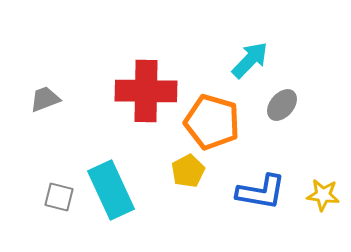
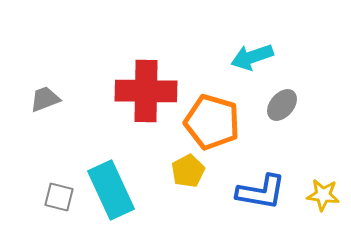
cyan arrow: moved 2 px right, 3 px up; rotated 153 degrees counterclockwise
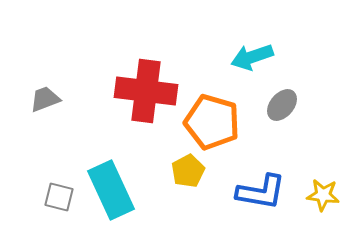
red cross: rotated 6 degrees clockwise
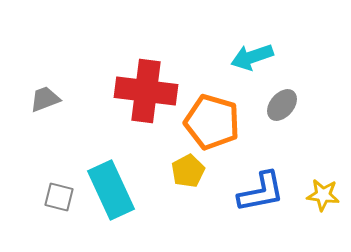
blue L-shape: rotated 21 degrees counterclockwise
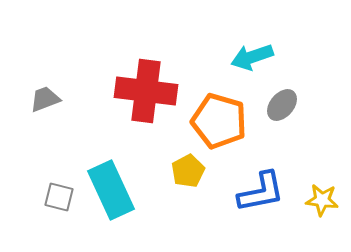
orange pentagon: moved 7 px right, 1 px up
yellow star: moved 1 px left, 5 px down
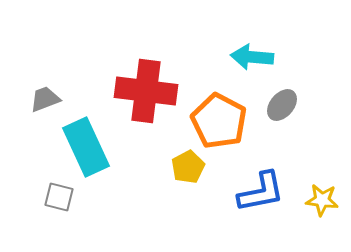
cyan arrow: rotated 24 degrees clockwise
orange pentagon: rotated 12 degrees clockwise
yellow pentagon: moved 4 px up
cyan rectangle: moved 25 px left, 43 px up
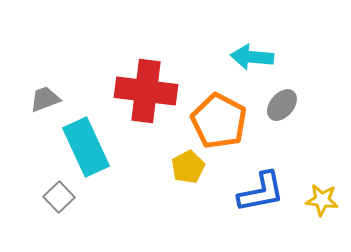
gray square: rotated 32 degrees clockwise
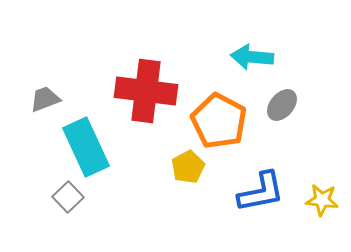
gray square: moved 9 px right
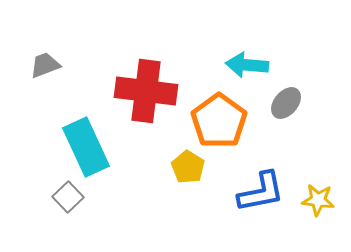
cyan arrow: moved 5 px left, 8 px down
gray trapezoid: moved 34 px up
gray ellipse: moved 4 px right, 2 px up
orange pentagon: rotated 8 degrees clockwise
yellow pentagon: rotated 12 degrees counterclockwise
yellow star: moved 4 px left
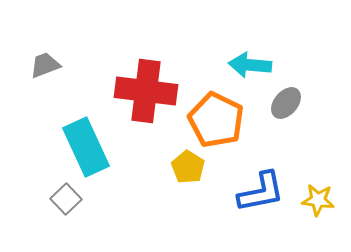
cyan arrow: moved 3 px right
orange pentagon: moved 3 px left, 1 px up; rotated 10 degrees counterclockwise
gray square: moved 2 px left, 2 px down
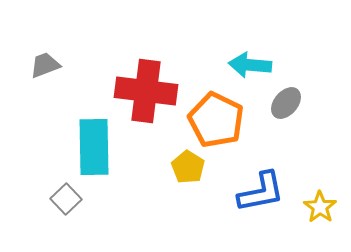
cyan rectangle: moved 8 px right; rotated 24 degrees clockwise
yellow star: moved 2 px right, 7 px down; rotated 28 degrees clockwise
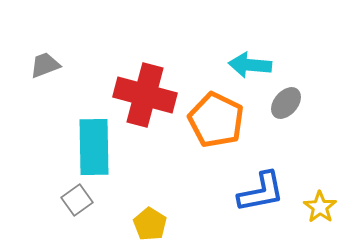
red cross: moved 1 px left, 4 px down; rotated 8 degrees clockwise
yellow pentagon: moved 38 px left, 57 px down
gray square: moved 11 px right, 1 px down; rotated 8 degrees clockwise
